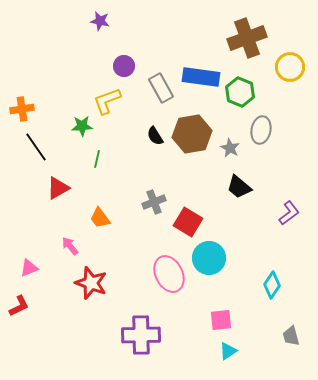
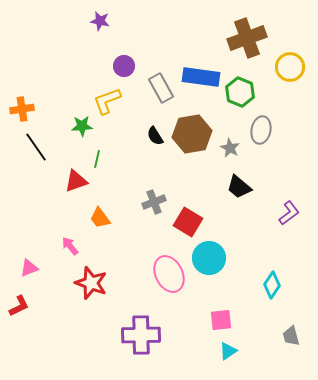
red triangle: moved 18 px right, 7 px up; rotated 10 degrees clockwise
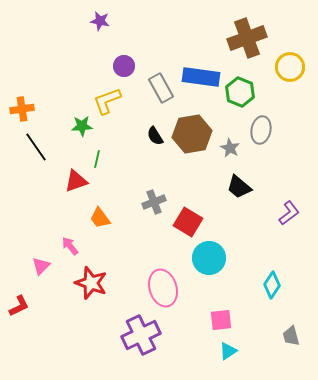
pink triangle: moved 12 px right, 2 px up; rotated 24 degrees counterclockwise
pink ellipse: moved 6 px left, 14 px down; rotated 9 degrees clockwise
purple cross: rotated 24 degrees counterclockwise
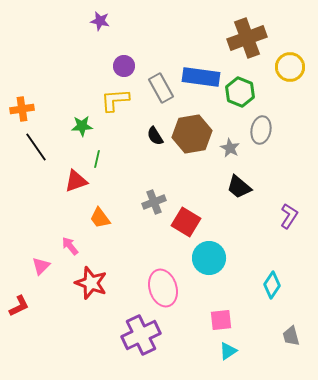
yellow L-shape: moved 8 px right, 1 px up; rotated 16 degrees clockwise
purple L-shape: moved 3 px down; rotated 20 degrees counterclockwise
red square: moved 2 px left
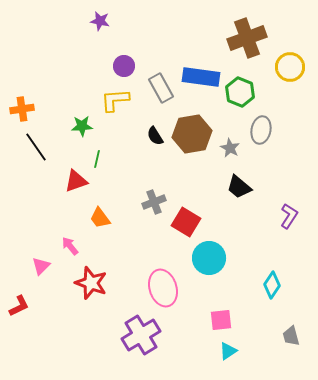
purple cross: rotated 6 degrees counterclockwise
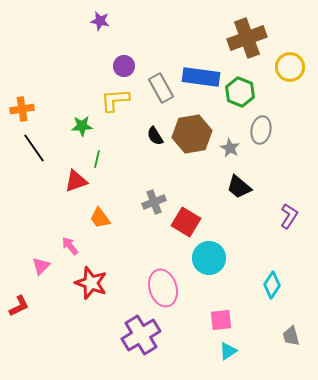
black line: moved 2 px left, 1 px down
